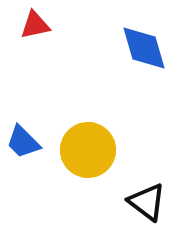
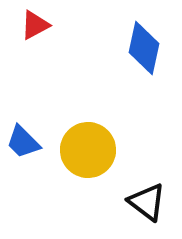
red triangle: rotated 16 degrees counterclockwise
blue diamond: rotated 28 degrees clockwise
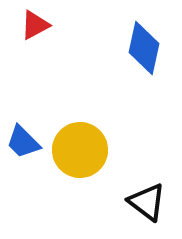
yellow circle: moved 8 px left
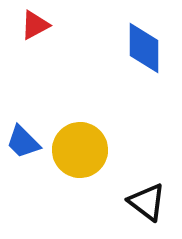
blue diamond: rotated 12 degrees counterclockwise
